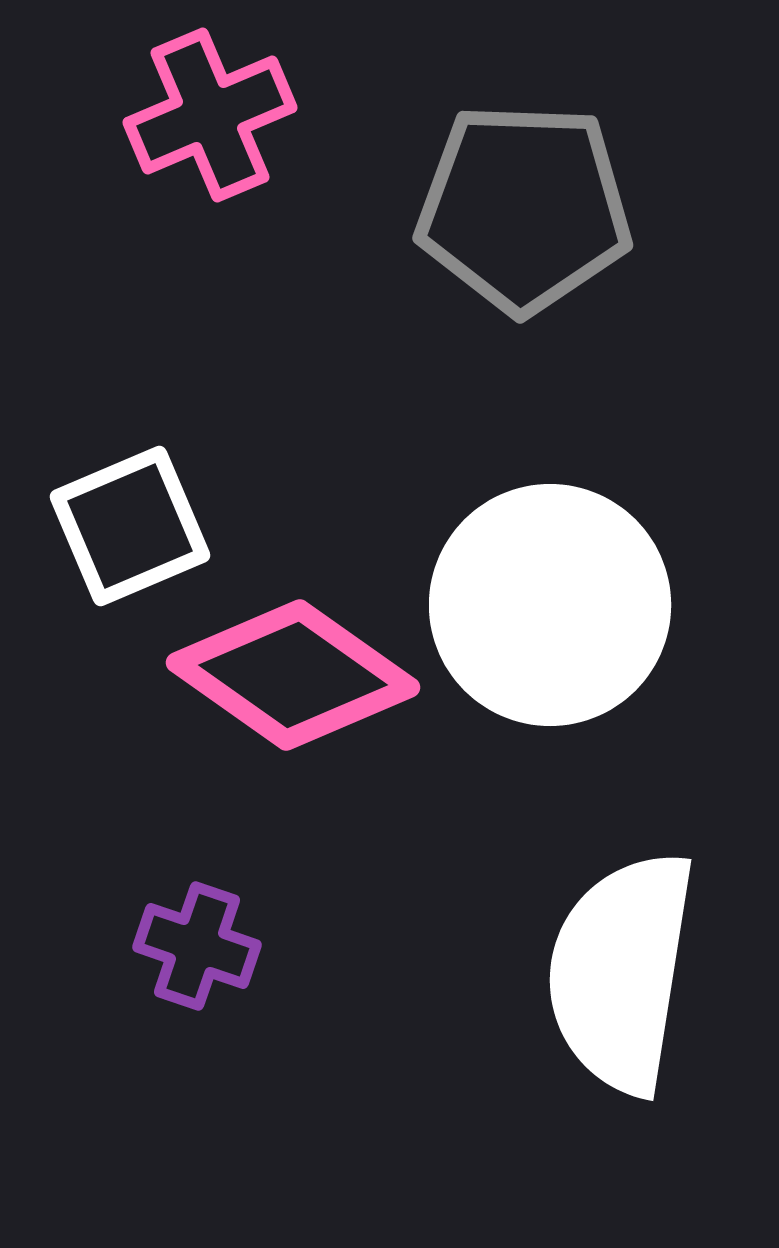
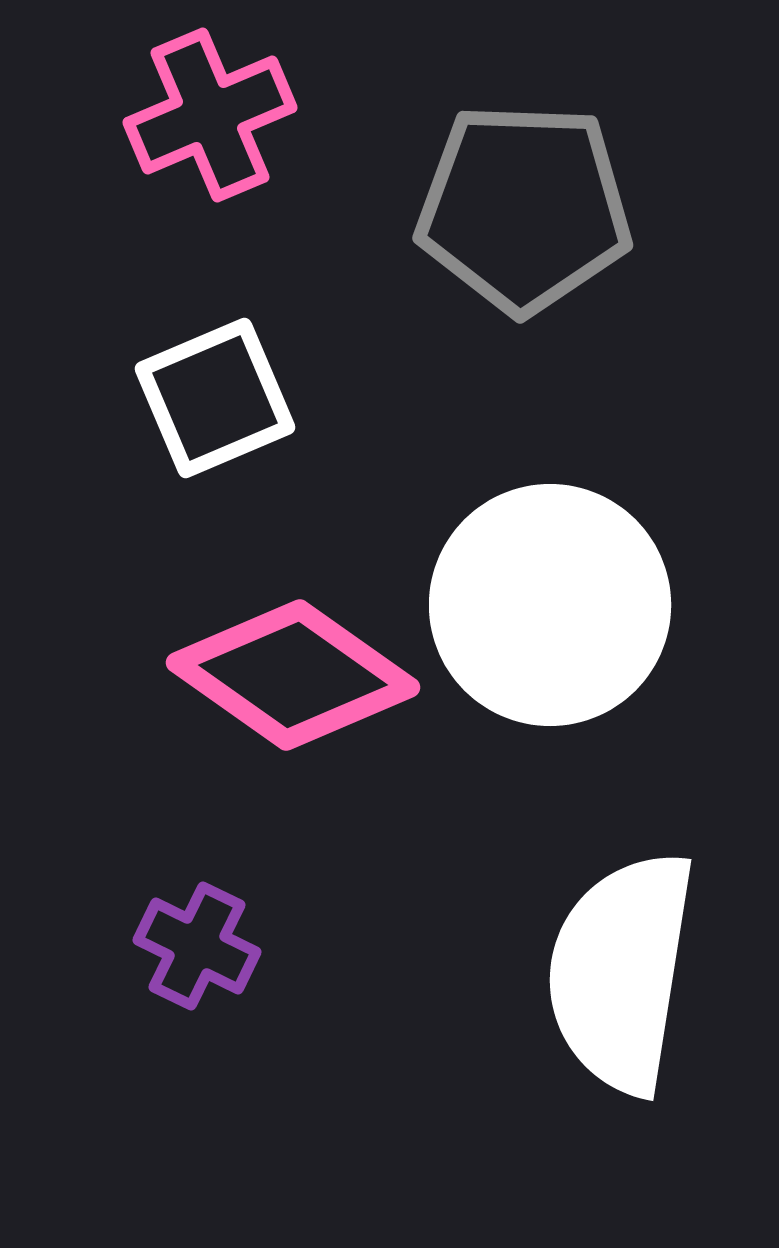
white square: moved 85 px right, 128 px up
purple cross: rotated 7 degrees clockwise
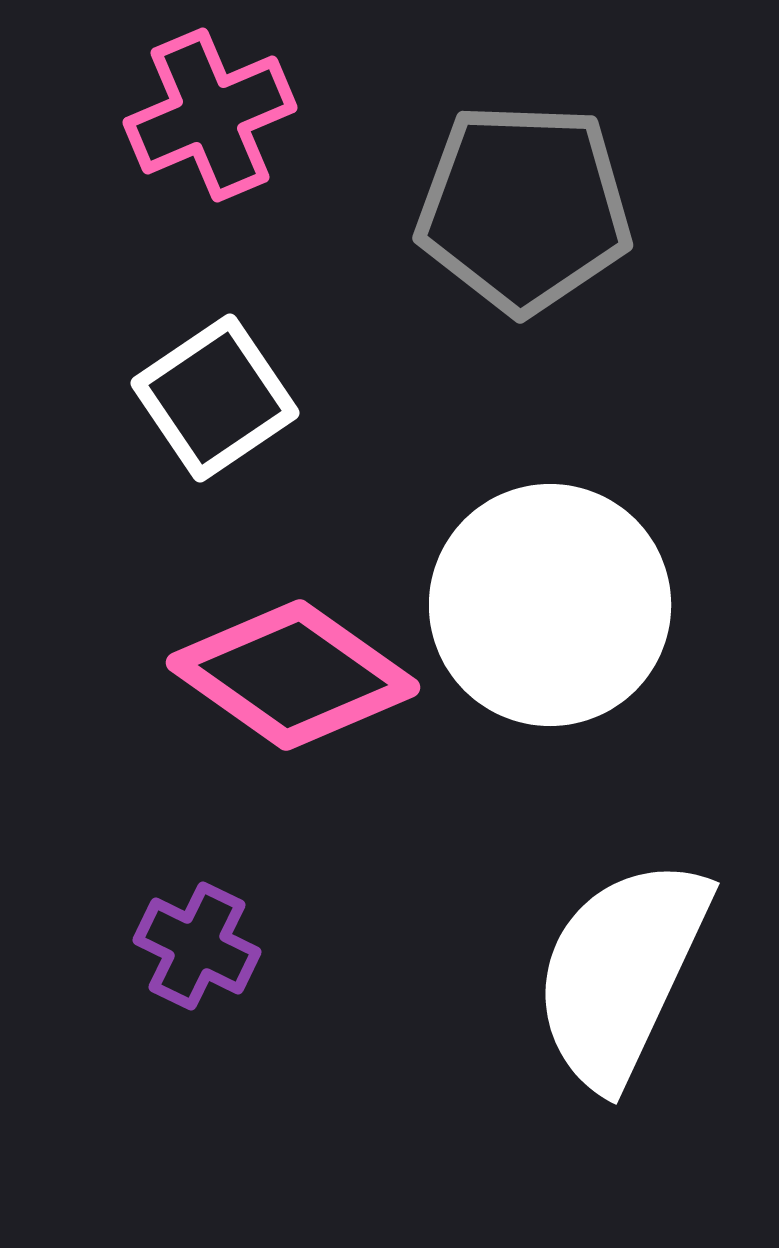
white square: rotated 11 degrees counterclockwise
white semicircle: rotated 16 degrees clockwise
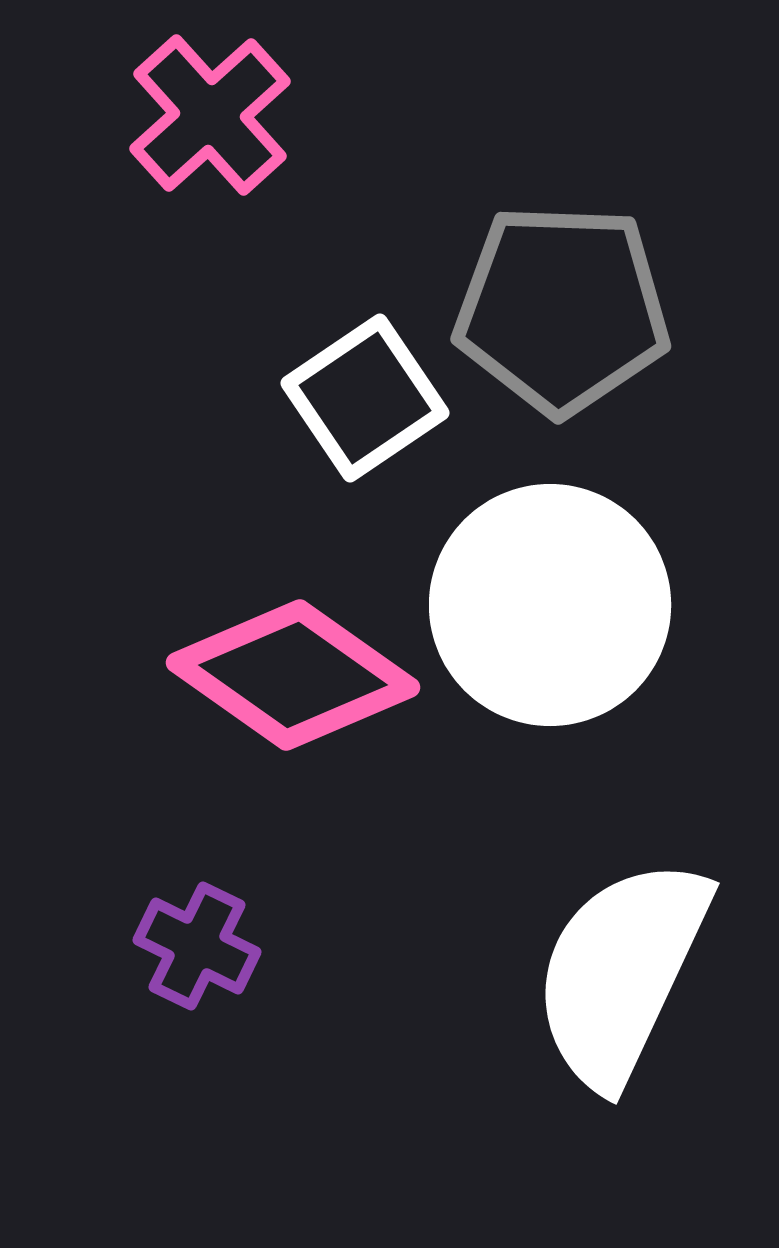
pink cross: rotated 19 degrees counterclockwise
gray pentagon: moved 38 px right, 101 px down
white square: moved 150 px right
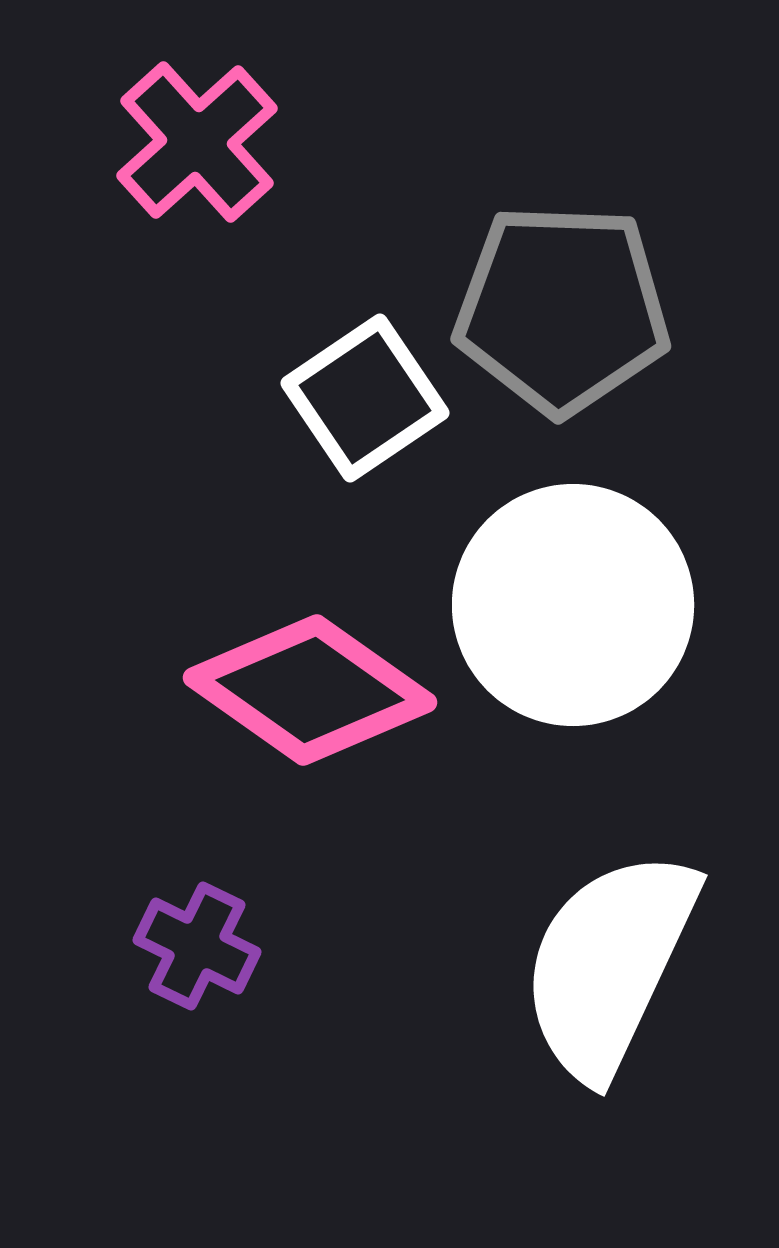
pink cross: moved 13 px left, 27 px down
white circle: moved 23 px right
pink diamond: moved 17 px right, 15 px down
white semicircle: moved 12 px left, 8 px up
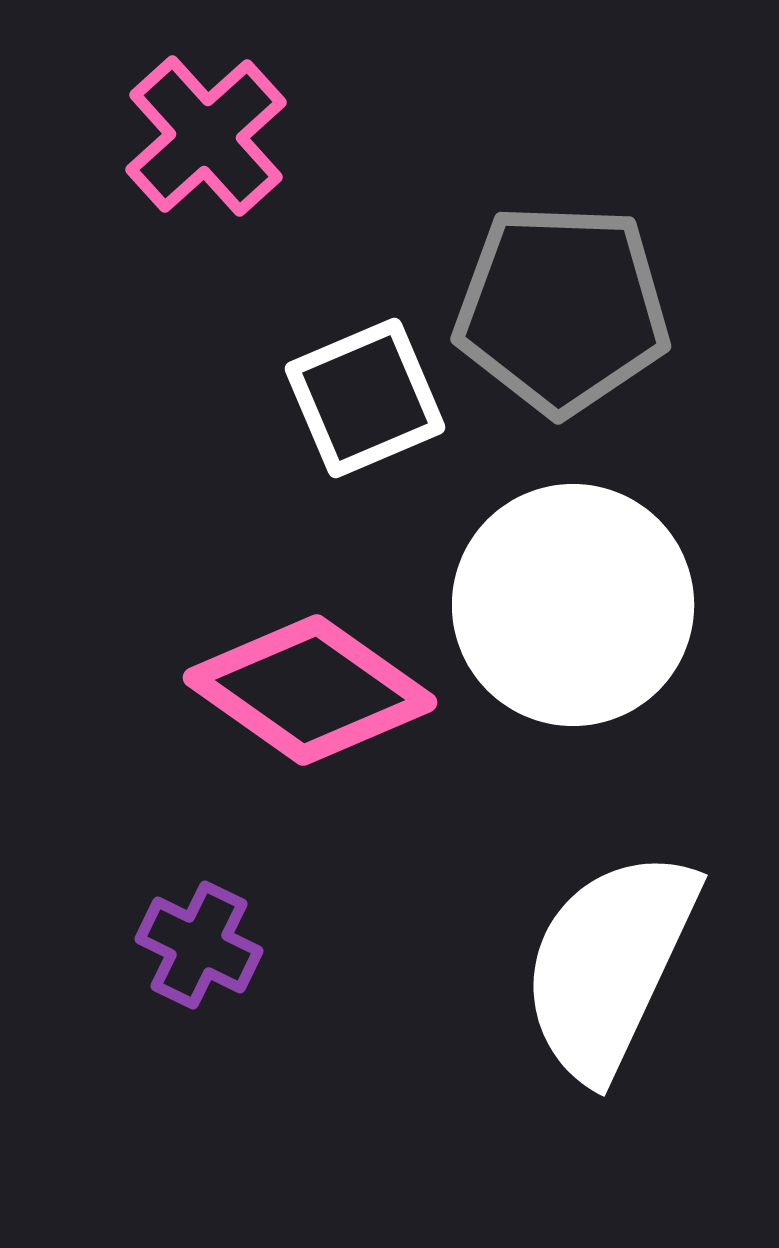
pink cross: moved 9 px right, 6 px up
white square: rotated 11 degrees clockwise
purple cross: moved 2 px right, 1 px up
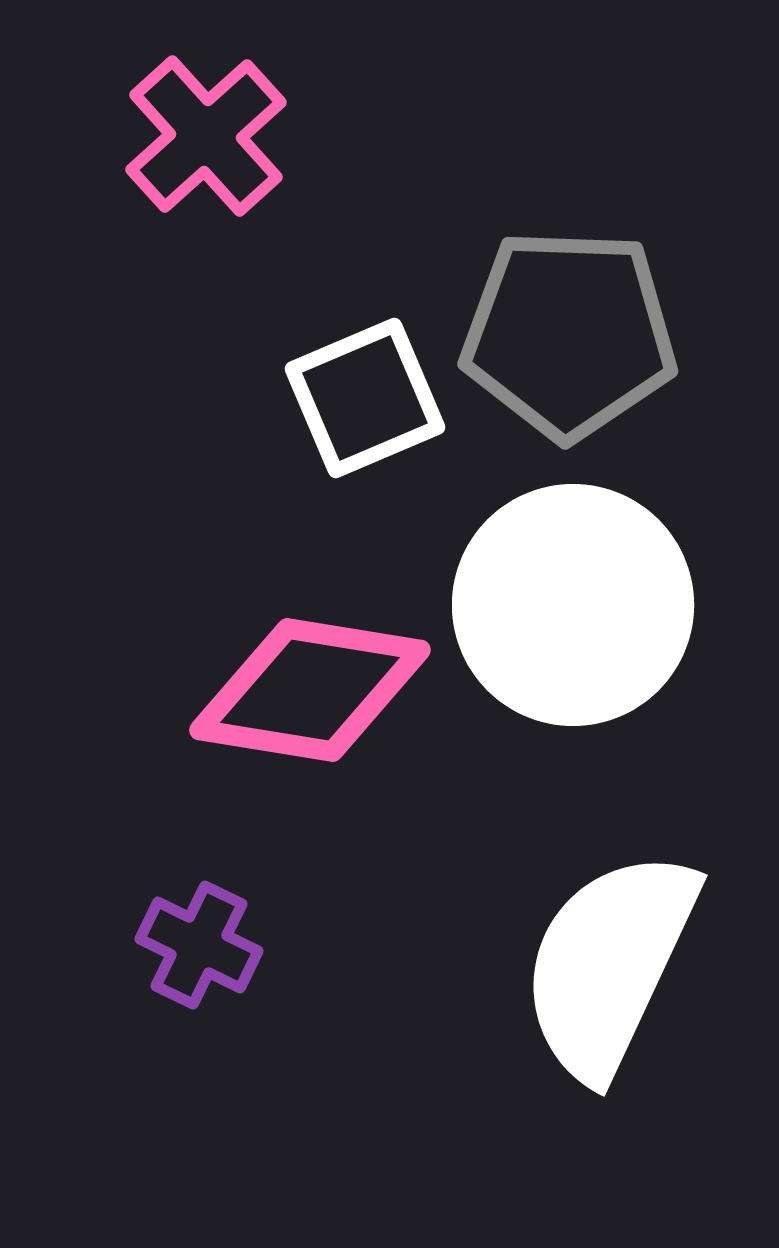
gray pentagon: moved 7 px right, 25 px down
pink diamond: rotated 26 degrees counterclockwise
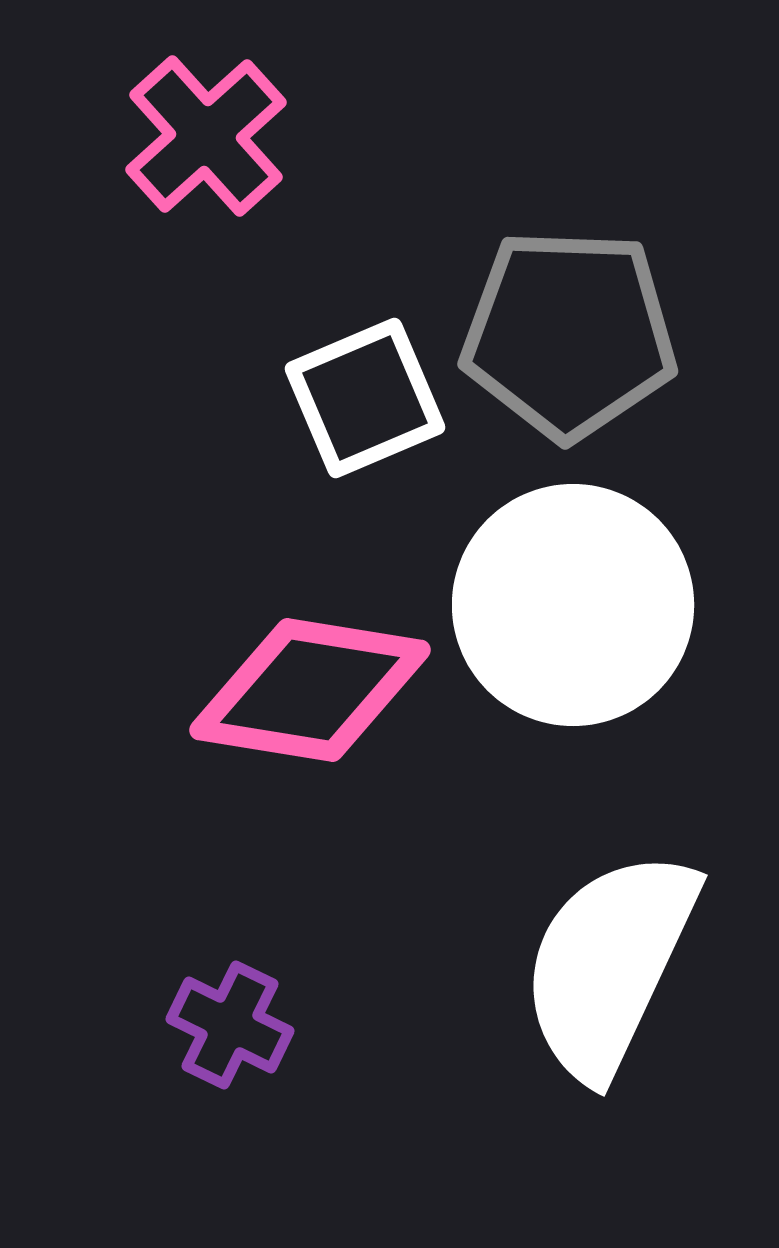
purple cross: moved 31 px right, 80 px down
